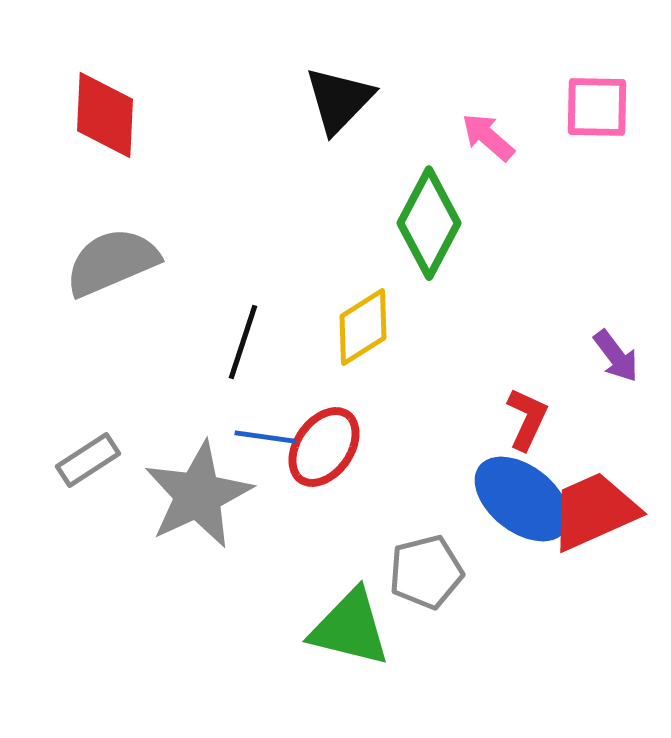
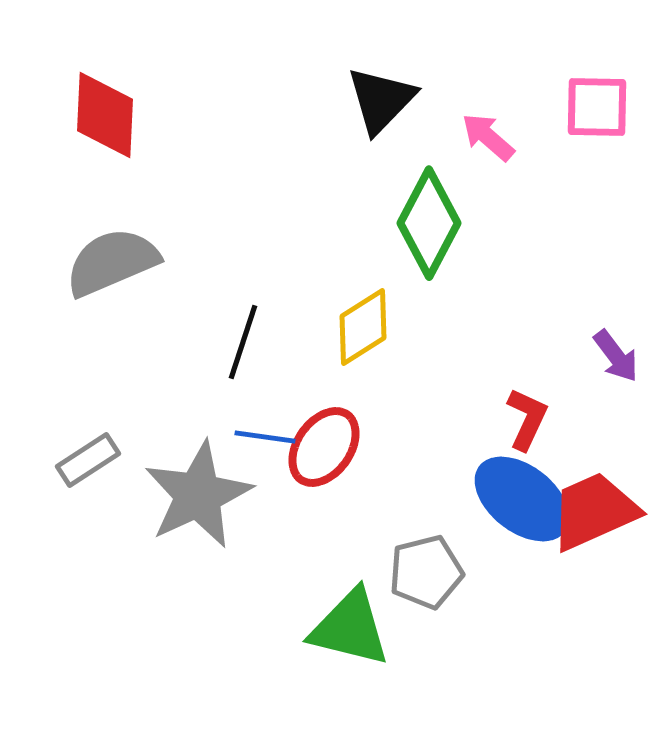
black triangle: moved 42 px right
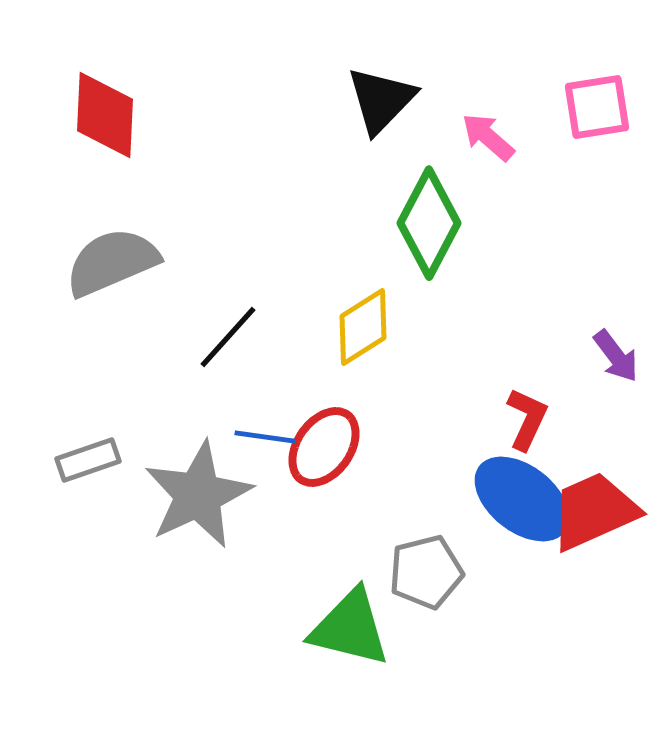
pink square: rotated 10 degrees counterclockwise
black line: moved 15 px left, 5 px up; rotated 24 degrees clockwise
gray rectangle: rotated 14 degrees clockwise
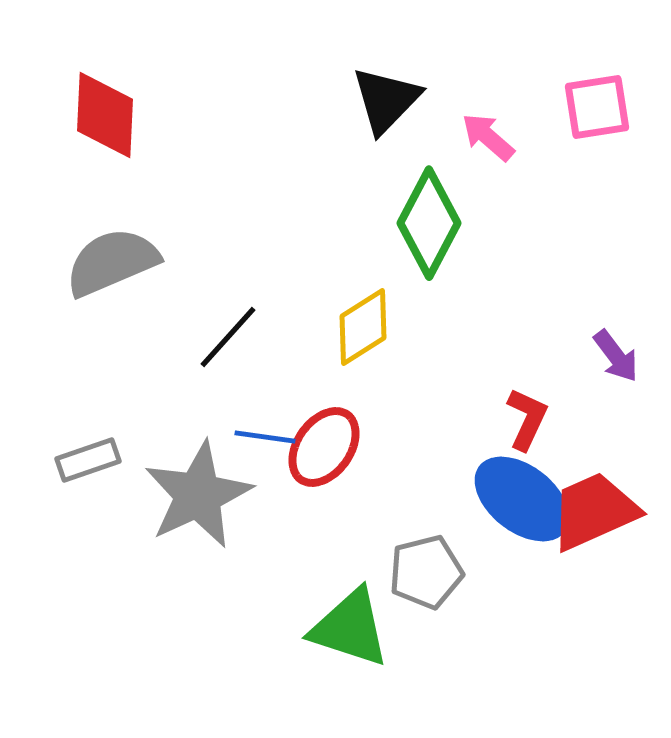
black triangle: moved 5 px right
green triangle: rotated 4 degrees clockwise
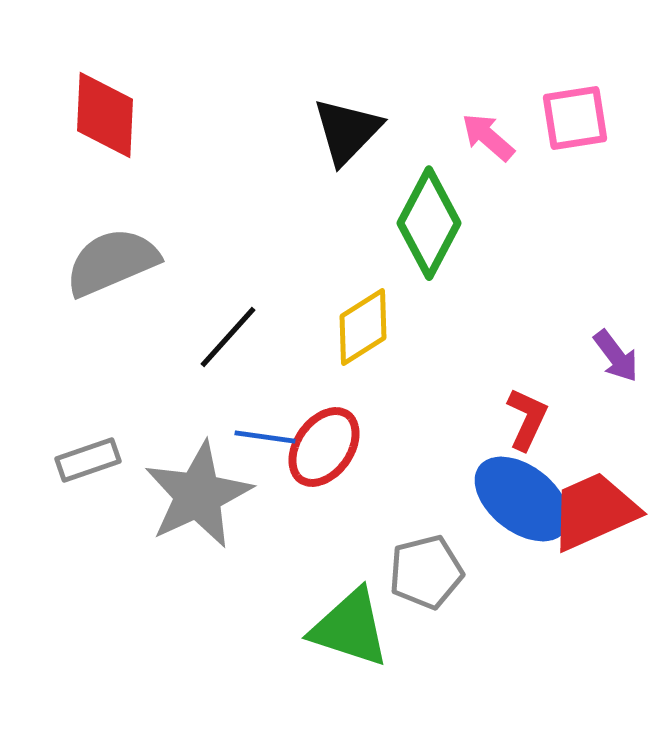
black triangle: moved 39 px left, 31 px down
pink square: moved 22 px left, 11 px down
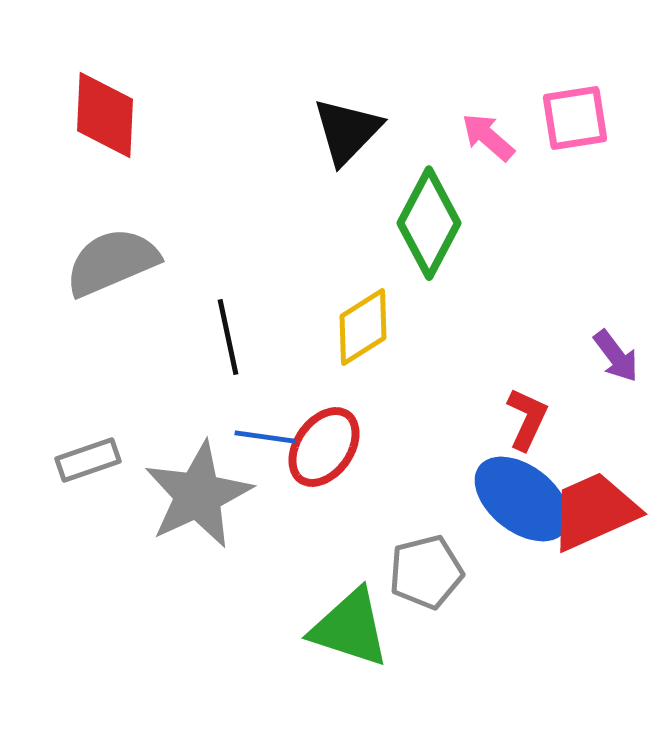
black line: rotated 54 degrees counterclockwise
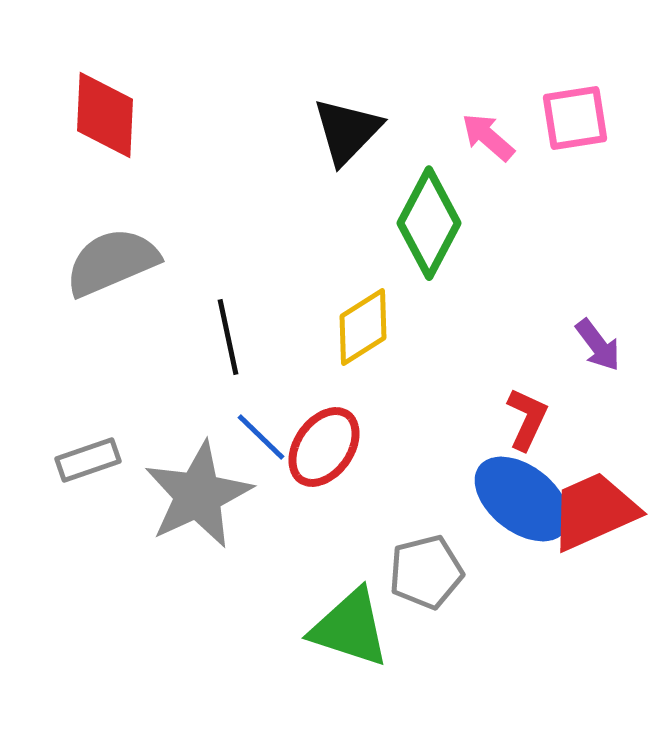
purple arrow: moved 18 px left, 11 px up
blue line: moved 4 px left; rotated 36 degrees clockwise
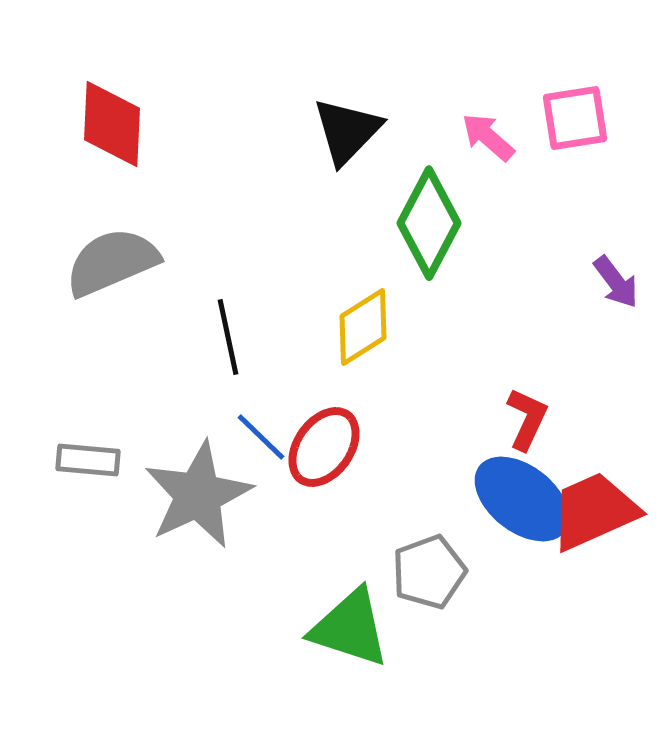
red diamond: moved 7 px right, 9 px down
purple arrow: moved 18 px right, 63 px up
gray rectangle: rotated 24 degrees clockwise
gray pentagon: moved 3 px right; rotated 6 degrees counterclockwise
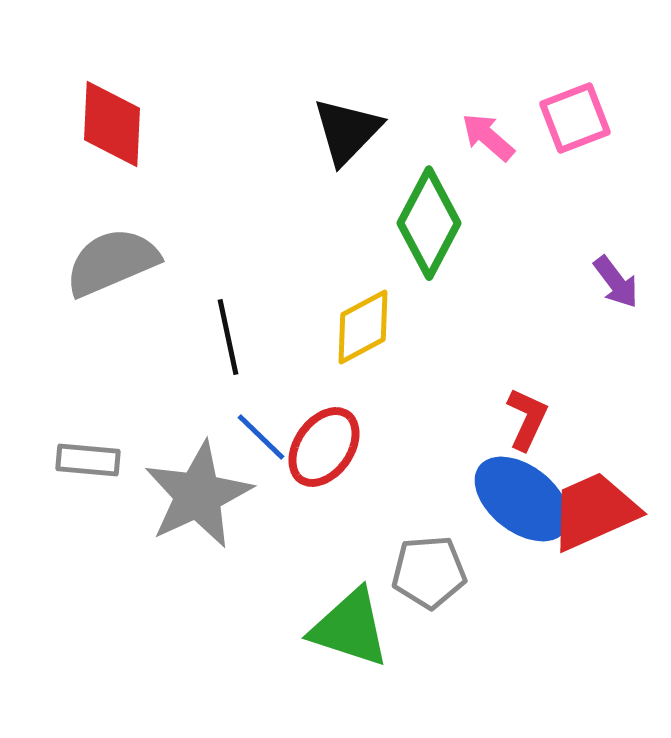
pink square: rotated 12 degrees counterclockwise
yellow diamond: rotated 4 degrees clockwise
gray pentagon: rotated 16 degrees clockwise
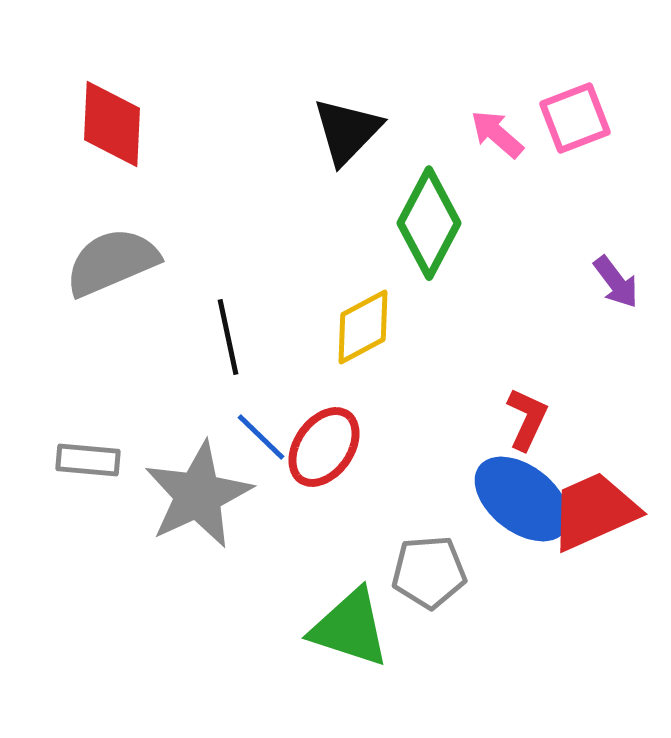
pink arrow: moved 9 px right, 3 px up
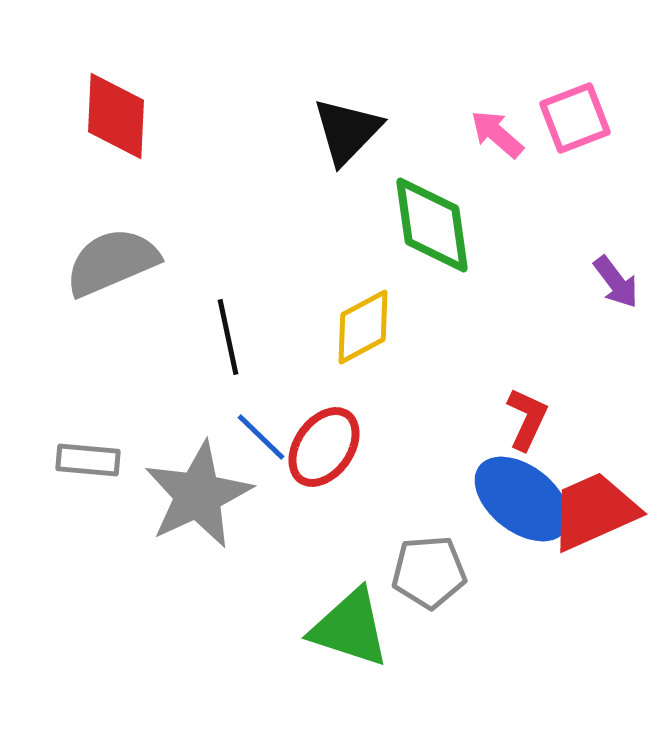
red diamond: moved 4 px right, 8 px up
green diamond: moved 3 px right, 2 px down; rotated 36 degrees counterclockwise
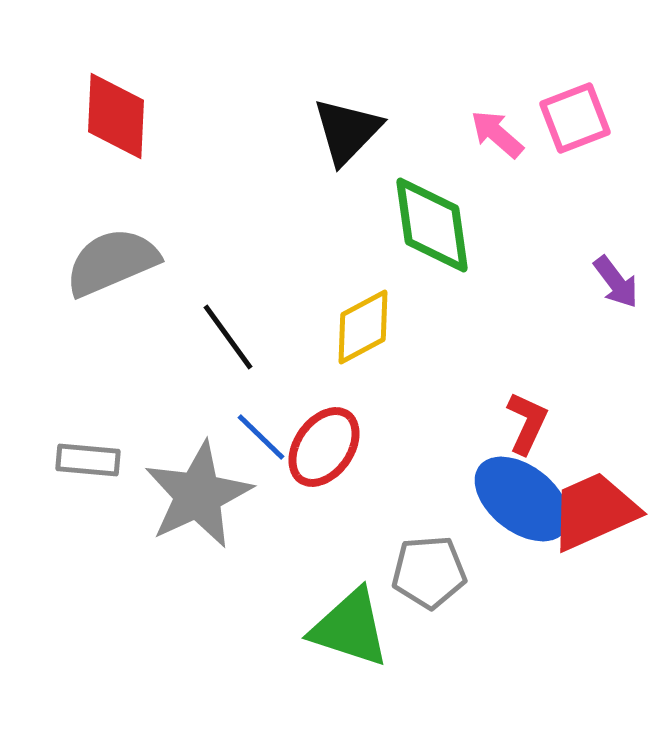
black line: rotated 24 degrees counterclockwise
red L-shape: moved 4 px down
